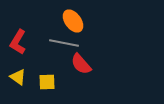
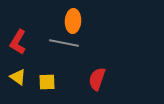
orange ellipse: rotated 40 degrees clockwise
red semicircle: moved 16 px right, 15 px down; rotated 60 degrees clockwise
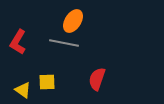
orange ellipse: rotated 30 degrees clockwise
yellow triangle: moved 5 px right, 13 px down
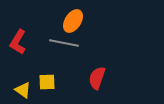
red semicircle: moved 1 px up
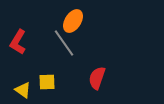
gray line: rotated 44 degrees clockwise
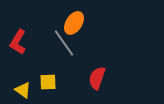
orange ellipse: moved 1 px right, 2 px down
yellow square: moved 1 px right
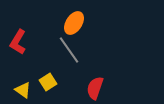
gray line: moved 5 px right, 7 px down
red semicircle: moved 2 px left, 10 px down
yellow square: rotated 30 degrees counterclockwise
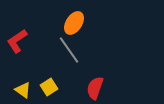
red L-shape: moved 1 px left, 1 px up; rotated 25 degrees clockwise
yellow square: moved 1 px right, 5 px down
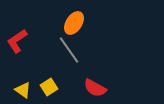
red semicircle: rotated 80 degrees counterclockwise
